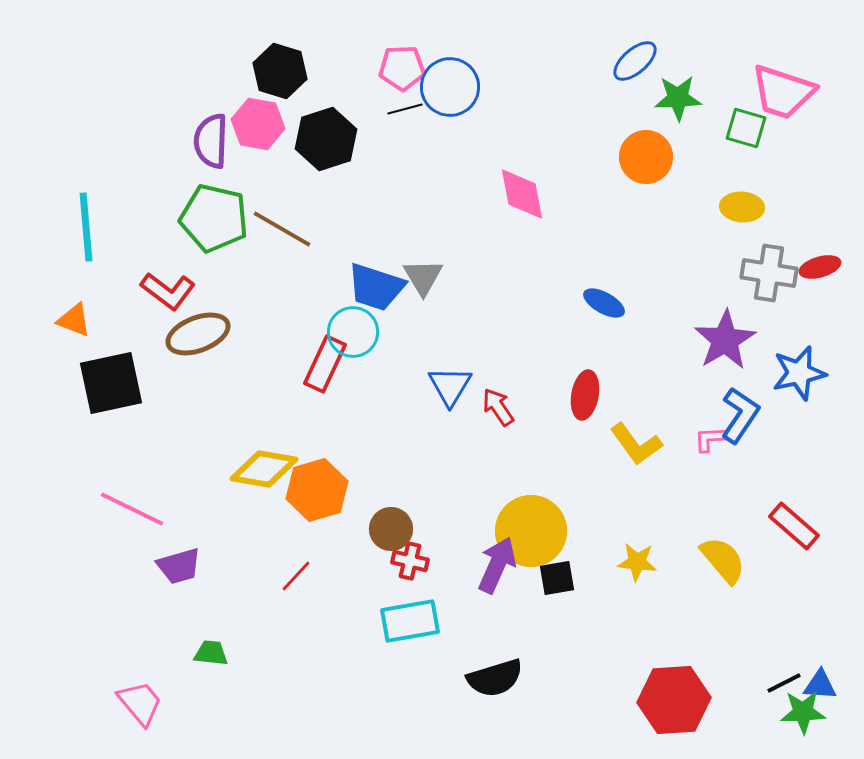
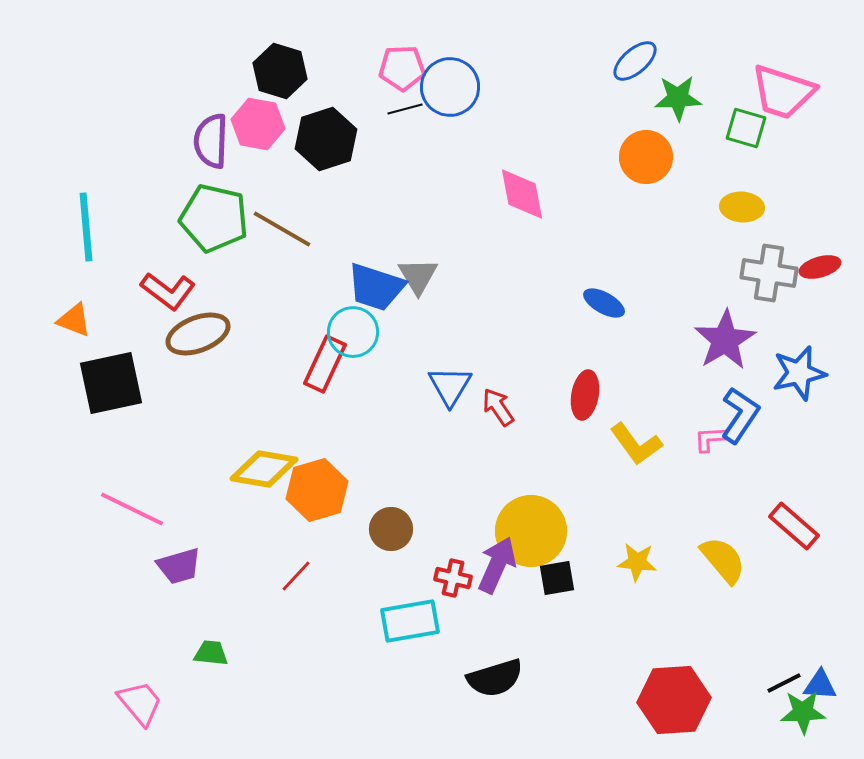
gray triangle at (423, 277): moved 5 px left, 1 px up
red cross at (410, 561): moved 43 px right, 17 px down
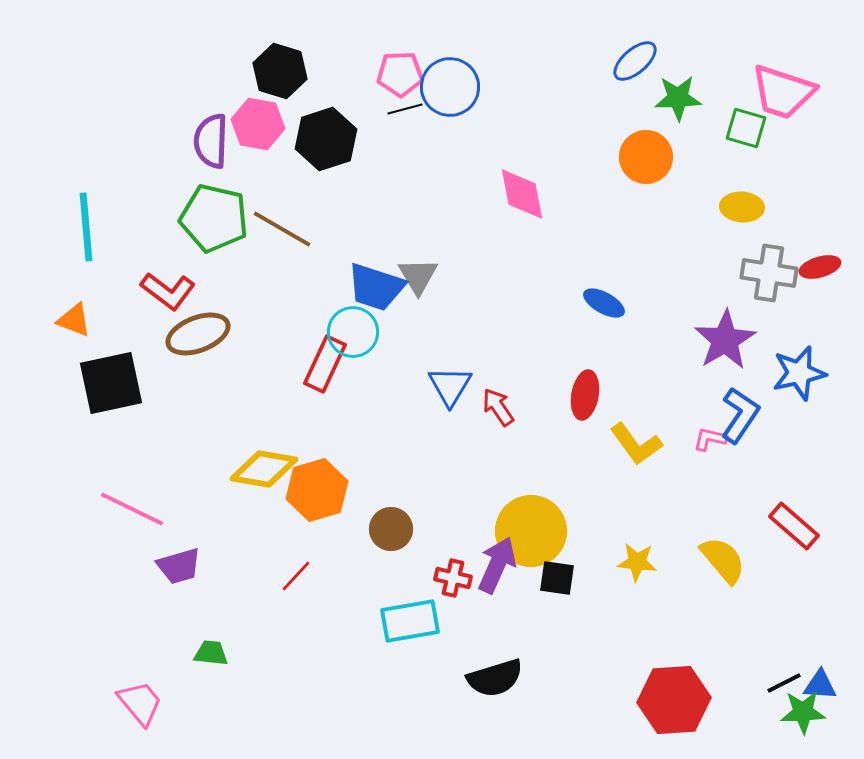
pink pentagon at (402, 68): moved 2 px left, 6 px down
pink L-shape at (710, 439): rotated 16 degrees clockwise
black square at (557, 578): rotated 18 degrees clockwise
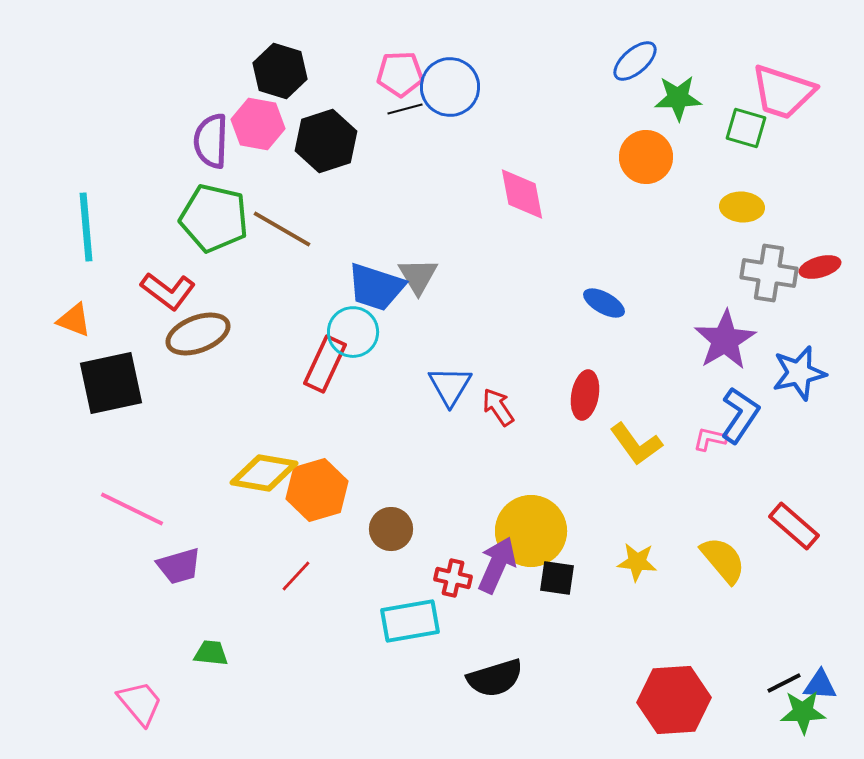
black hexagon at (326, 139): moved 2 px down
yellow diamond at (264, 469): moved 4 px down
